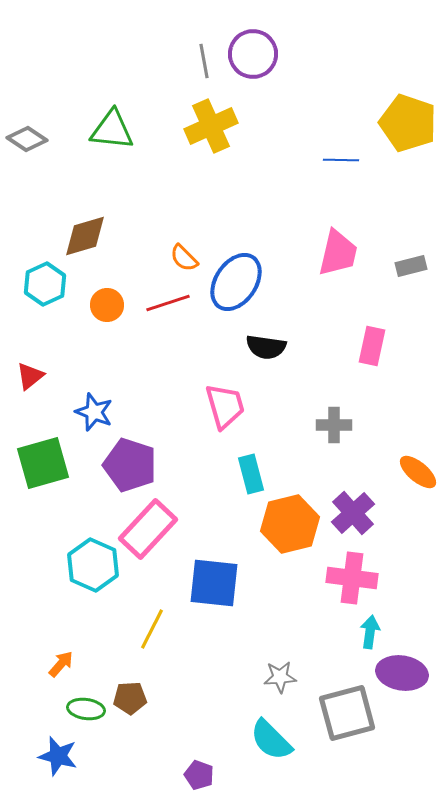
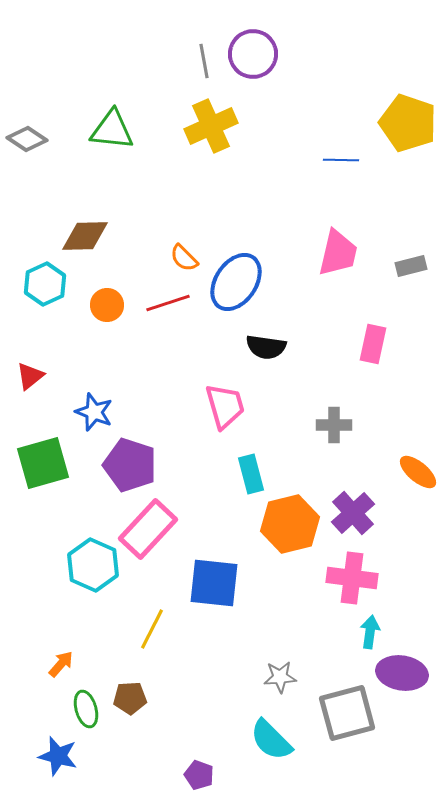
brown diamond at (85, 236): rotated 15 degrees clockwise
pink rectangle at (372, 346): moved 1 px right, 2 px up
green ellipse at (86, 709): rotated 66 degrees clockwise
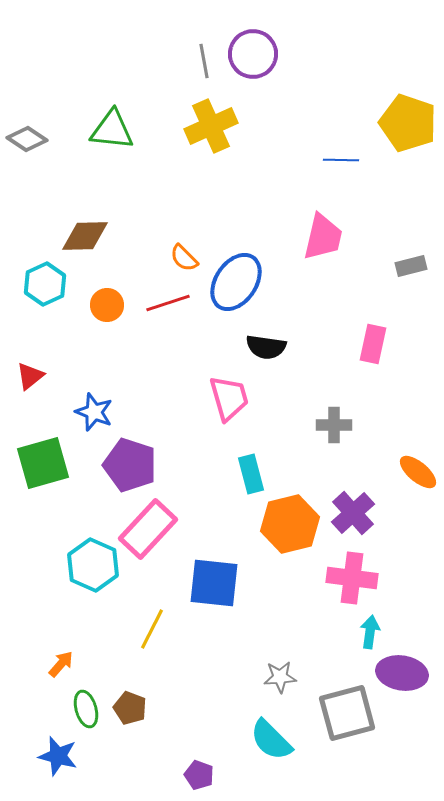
pink trapezoid at (338, 253): moved 15 px left, 16 px up
pink trapezoid at (225, 406): moved 4 px right, 8 px up
brown pentagon at (130, 698): moved 10 px down; rotated 24 degrees clockwise
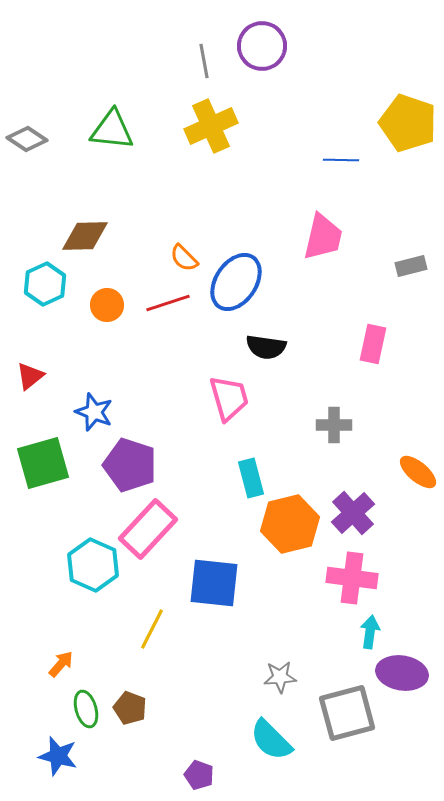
purple circle at (253, 54): moved 9 px right, 8 px up
cyan rectangle at (251, 474): moved 4 px down
